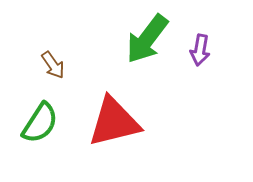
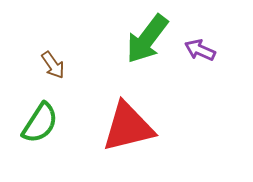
purple arrow: rotated 104 degrees clockwise
red triangle: moved 14 px right, 5 px down
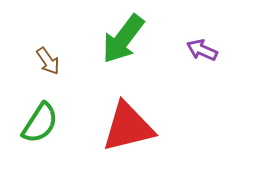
green arrow: moved 24 px left
purple arrow: moved 2 px right
brown arrow: moved 5 px left, 4 px up
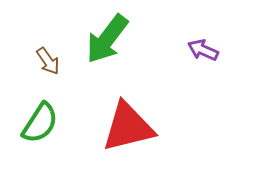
green arrow: moved 16 px left
purple arrow: moved 1 px right
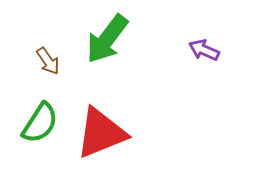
purple arrow: moved 1 px right
red triangle: moved 27 px left, 6 px down; rotated 8 degrees counterclockwise
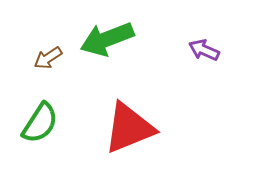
green arrow: rotated 32 degrees clockwise
brown arrow: moved 3 px up; rotated 92 degrees clockwise
red triangle: moved 28 px right, 5 px up
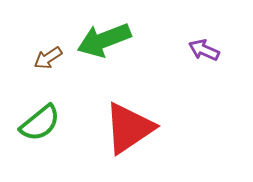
green arrow: moved 3 px left, 1 px down
green semicircle: rotated 18 degrees clockwise
red triangle: rotated 12 degrees counterclockwise
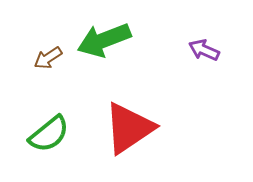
green semicircle: moved 9 px right, 11 px down
